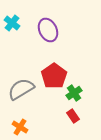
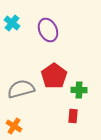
gray semicircle: rotated 16 degrees clockwise
green cross: moved 5 px right, 3 px up; rotated 35 degrees clockwise
red rectangle: rotated 40 degrees clockwise
orange cross: moved 6 px left, 1 px up
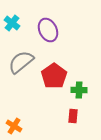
gray semicircle: moved 27 px up; rotated 24 degrees counterclockwise
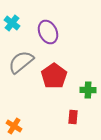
purple ellipse: moved 2 px down
green cross: moved 9 px right
red rectangle: moved 1 px down
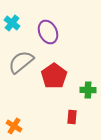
red rectangle: moved 1 px left
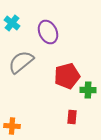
red pentagon: moved 13 px right; rotated 20 degrees clockwise
orange cross: moved 2 px left; rotated 28 degrees counterclockwise
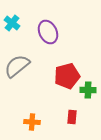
gray semicircle: moved 4 px left, 4 px down
orange cross: moved 20 px right, 4 px up
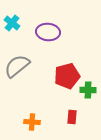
purple ellipse: rotated 60 degrees counterclockwise
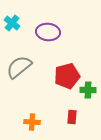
gray semicircle: moved 2 px right, 1 px down
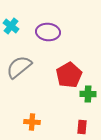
cyan cross: moved 1 px left, 3 px down
red pentagon: moved 2 px right, 1 px up; rotated 15 degrees counterclockwise
green cross: moved 4 px down
red rectangle: moved 10 px right, 10 px down
